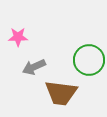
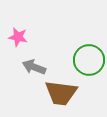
pink star: rotated 12 degrees clockwise
gray arrow: rotated 45 degrees clockwise
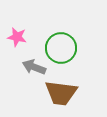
pink star: moved 1 px left
green circle: moved 28 px left, 12 px up
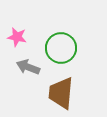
gray arrow: moved 6 px left
brown trapezoid: rotated 88 degrees clockwise
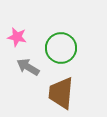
gray arrow: rotated 10 degrees clockwise
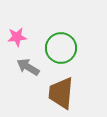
pink star: rotated 18 degrees counterclockwise
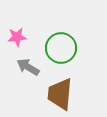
brown trapezoid: moved 1 px left, 1 px down
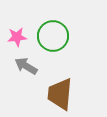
green circle: moved 8 px left, 12 px up
gray arrow: moved 2 px left, 1 px up
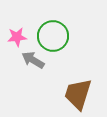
gray arrow: moved 7 px right, 6 px up
brown trapezoid: moved 18 px right; rotated 12 degrees clockwise
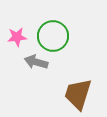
gray arrow: moved 3 px right, 2 px down; rotated 15 degrees counterclockwise
